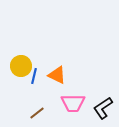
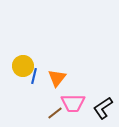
yellow circle: moved 2 px right
orange triangle: moved 3 px down; rotated 42 degrees clockwise
brown line: moved 18 px right
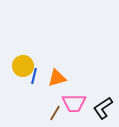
orange triangle: rotated 36 degrees clockwise
pink trapezoid: moved 1 px right
brown line: rotated 21 degrees counterclockwise
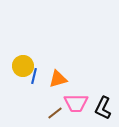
orange triangle: moved 1 px right, 1 px down
pink trapezoid: moved 2 px right
black L-shape: rotated 30 degrees counterclockwise
brown line: rotated 21 degrees clockwise
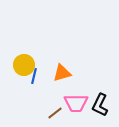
yellow circle: moved 1 px right, 1 px up
orange triangle: moved 4 px right, 6 px up
black L-shape: moved 3 px left, 3 px up
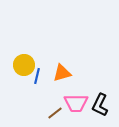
blue line: moved 3 px right
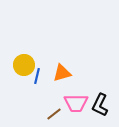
brown line: moved 1 px left, 1 px down
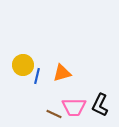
yellow circle: moved 1 px left
pink trapezoid: moved 2 px left, 4 px down
brown line: rotated 63 degrees clockwise
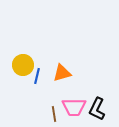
black L-shape: moved 3 px left, 4 px down
brown line: rotated 56 degrees clockwise
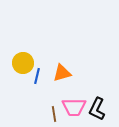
yellow circle: moved 2 px up
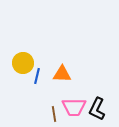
orange triangle: moved 1 px down; rotated 18 degrees clockwise
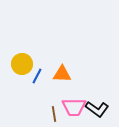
yellow circle: moved 1 px left, 1 px down
blue line: rotated 14 degrees clockwise
black L-shape: rotated 80 degrees counterclockwise
